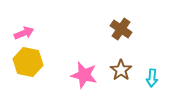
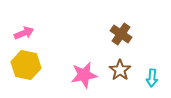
brown cross: moved 5 px down
yellow hexagon: moved 2 px left, 3 px down
brown star: moved 1 px left
pink star: rotated 24 degrees counterclockwise
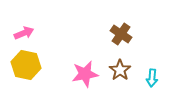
pink star: moved 1 px right, 1 px up
